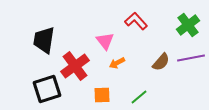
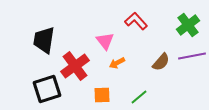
purple line: moved 1 px right, 2 px up
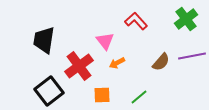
green cross: moved 2 px left, 6 px up
red cross: moved 4 px right
black square: moved 2 px right, 2 px down; rotated 20 degrees counterclockwise
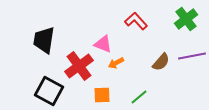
pink triangle: moved 2 px left, 3 px down; rotated 30 degrees counterclockwise
orange arrow: moved 1 px left
black square: rotated 24 degrees counterclockwise
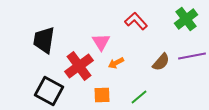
pink triangle: moved 2 px left, 2 px up; rotated 36 degrees clockwise
